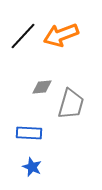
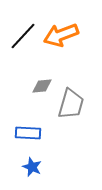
gray diamond: moved 1 px up
blue rectangle: moved 1 px left
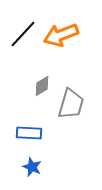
black line: moved 2 px up
gray diamond: rotated 25 degrees counterclockwise
blue rectangle: moved 1 px right
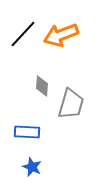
gray diamond: rotated 55 degrees counterclockwise
blue rectangle: moved 2 px left, 1 px up
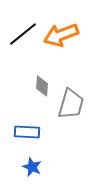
black line: rotated 8 degrees clockwise
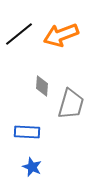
black line: moved 4 px left
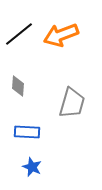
gray diamond: moved 24 px left
gray trapezoid: moved 1 px right, 1 px up
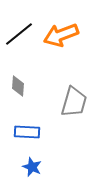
gray trapezoid: moved 2 px right, 1 px up
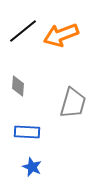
black line: moved 4 px right, 3 px up
gray trapezoid: moved 1 px left, 1 px down
